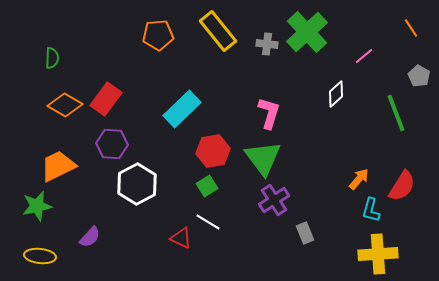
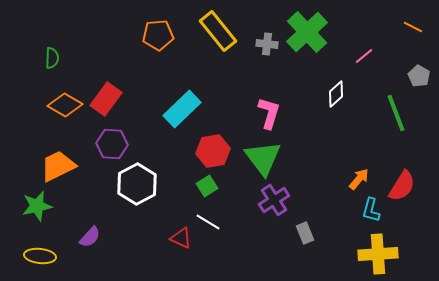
orange line: moved 2 px right, 1 px up; rotated 30 degrees counterclockwise
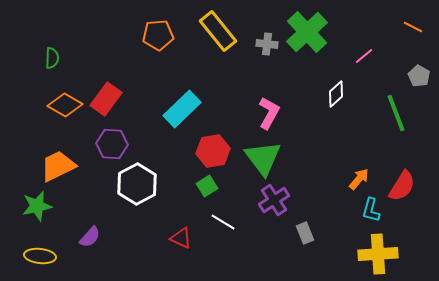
pink L-shape: rotated 12 degrees clockwise
white line: moved 15 px right
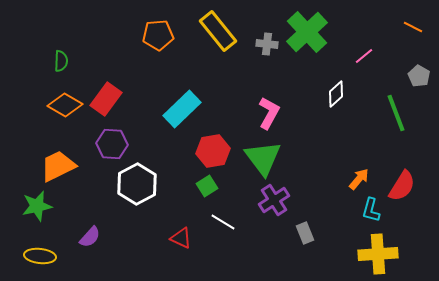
green semicircle: moved 9 px right, 3 px down
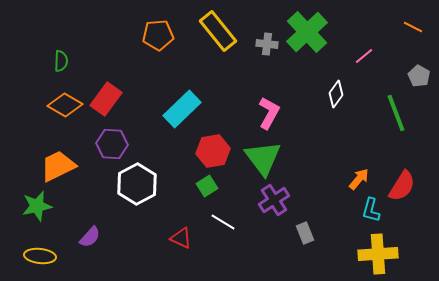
white diamond: rotated 12 degrees counterclockwise
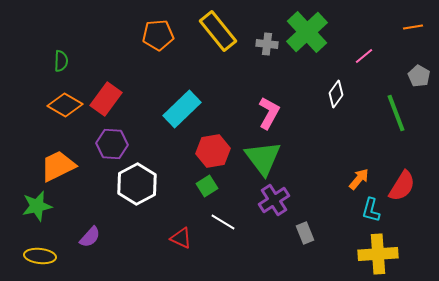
orange line: rotated 36 degrees counterclockwise
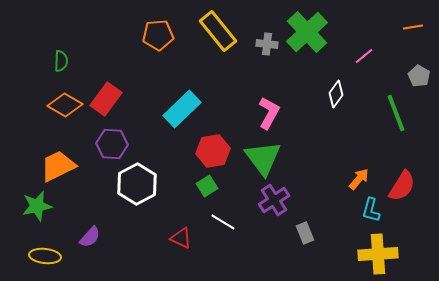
yellow ellipse: moved 5 px right
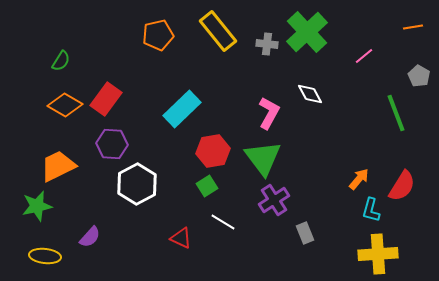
orange pentagon: rotated 8 degrees counterclockwise
green semicircle: rotated 30 degrees clockwise
white diamond: moved 26 px left; rotated 64 degrees counterclockwise
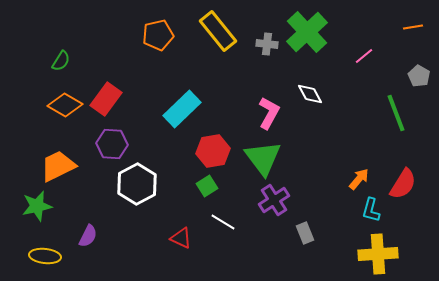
red semicircle: moved 1 px right, 2 px up
purple semicircle: moved 2 px left, 1 px up; rotated 15 degrees counterclockwise
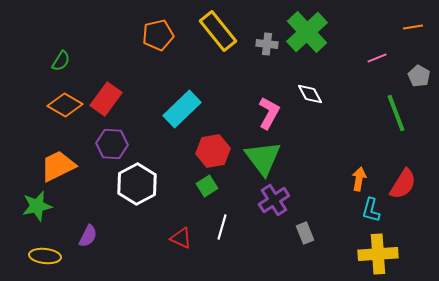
pink line: moved 13 px right, 2 px down; rotated 18 degrees clockwise
orange arrow: rotated 30 degrees counterclockwise
white line: moved 1 px left, 5 px down; rotated 75 degrees clockwise
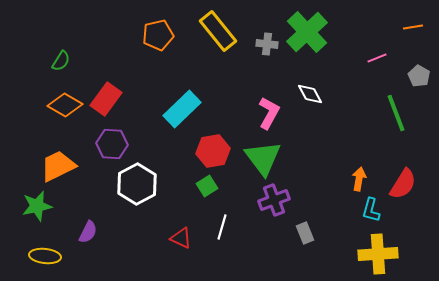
purple cross: rotated 12 degrees clockwise
purple semicircle: moved 4 px up
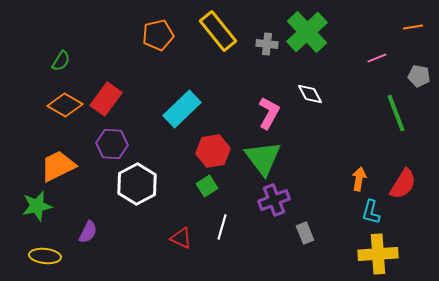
gray pentagon: rotated 20 degrees counterclockwise
cyan L-shape: moved 2 px down
